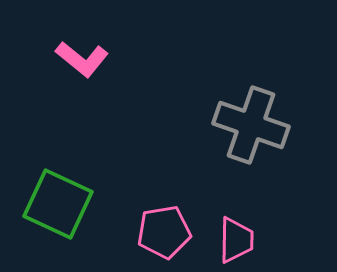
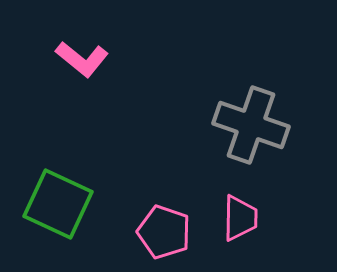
pink pentagon: rotated 28 degrees clockwise
pink trapezoid: moved 4 px right, 22 px up
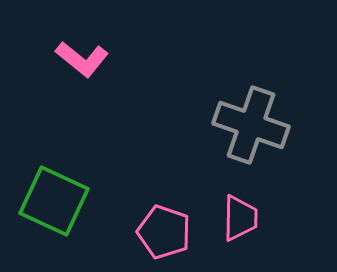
green square: moved 4 px left, 3 px up
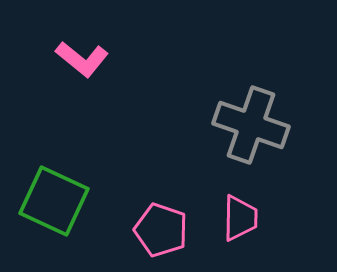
pink pentagon: moved 3 px left, 2 px up
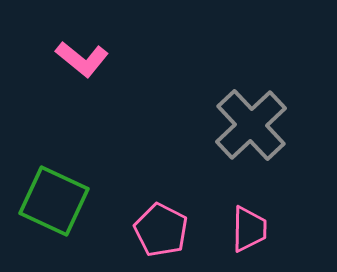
gray cross: rotated 28 degrees clockwise
pink trapezoid: moved 9 px right, 11 px down
pink pentagon: rotated 8 degrees clockwise
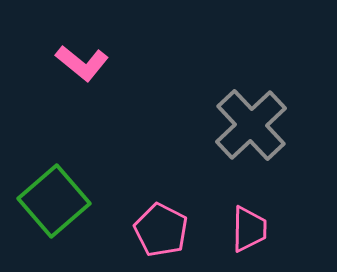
pink L-shape: moved 4 px down
green square: rotated 24 degrees clockwise
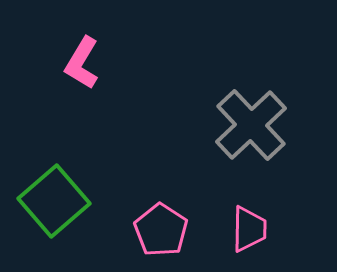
pink L-shape: rotated 82 degrees clockwise
pink pentagon: rotated 6 degrees clockwise
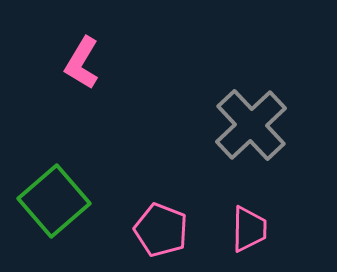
pink pentagon: rotated 12 degrees counterclockwise
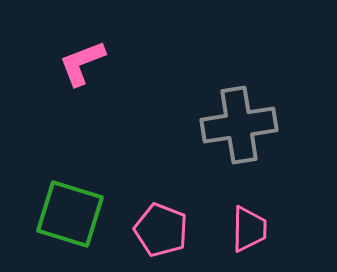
pink L-shape: rotated 38 degrees clockwise
gray cross: moved 12 px left; rotated 34 degrees clockwise
green square: moved 16 px right, 13 px down; rotated 32 degrees counterclockwise
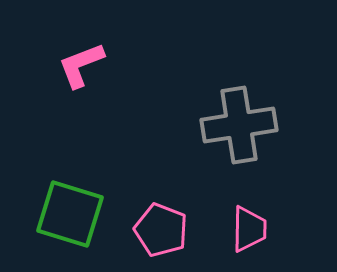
pink L-shape: moved 1 px left, 2 px down
